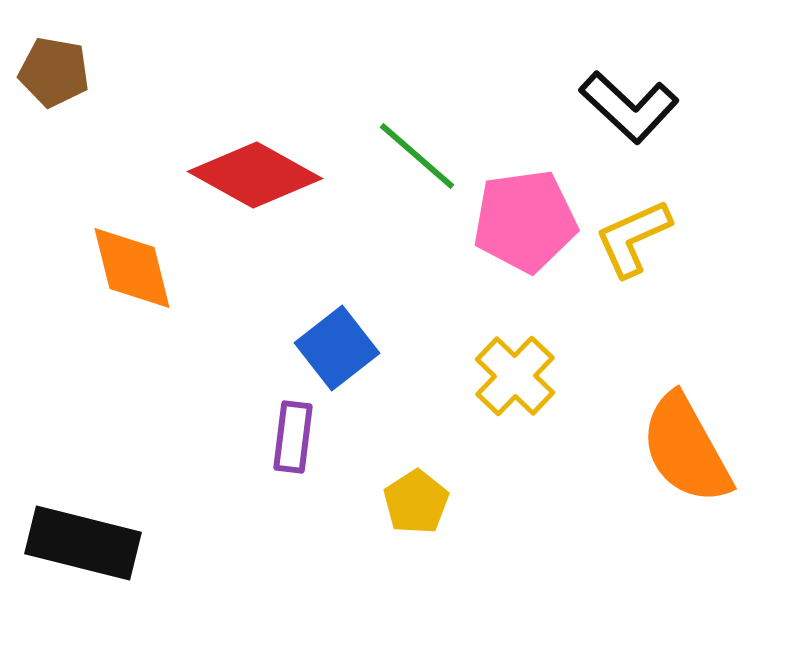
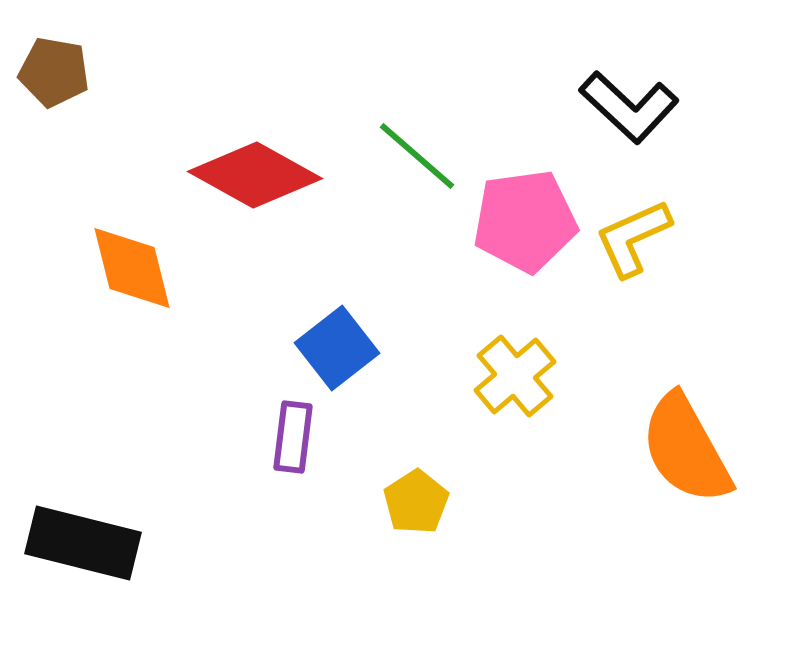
yellow cross: rotated 6 degrees clockwise
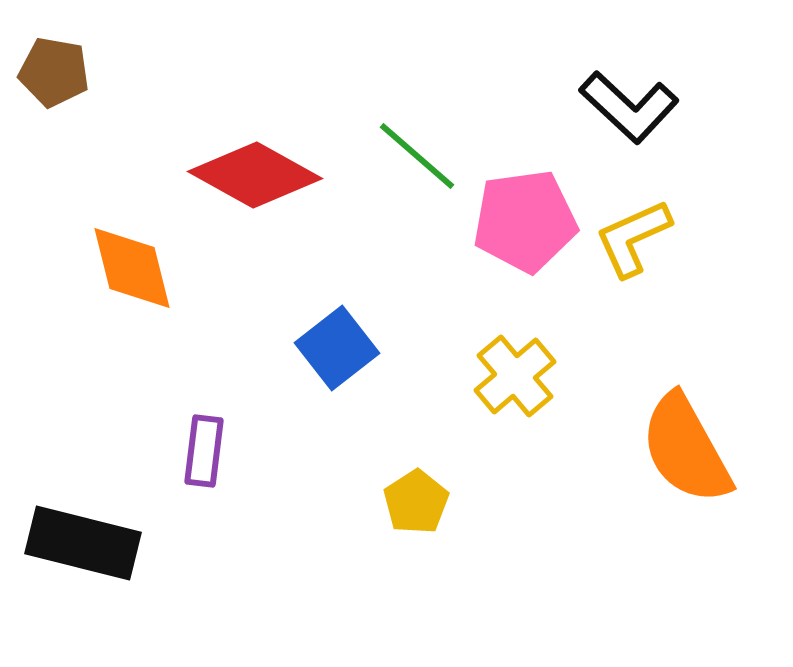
purple rectangle: moved 89 px left, 14 px down
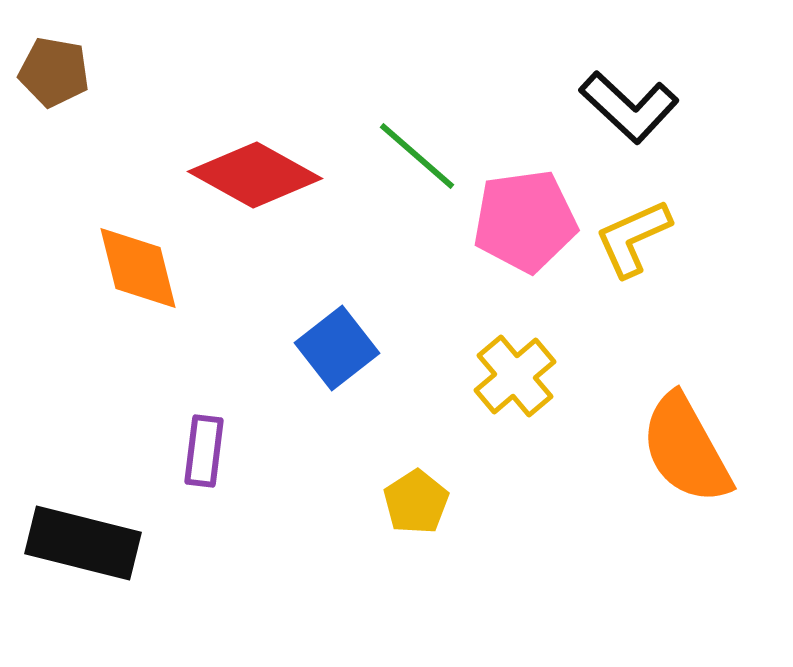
orange diamond: moved 6 px right
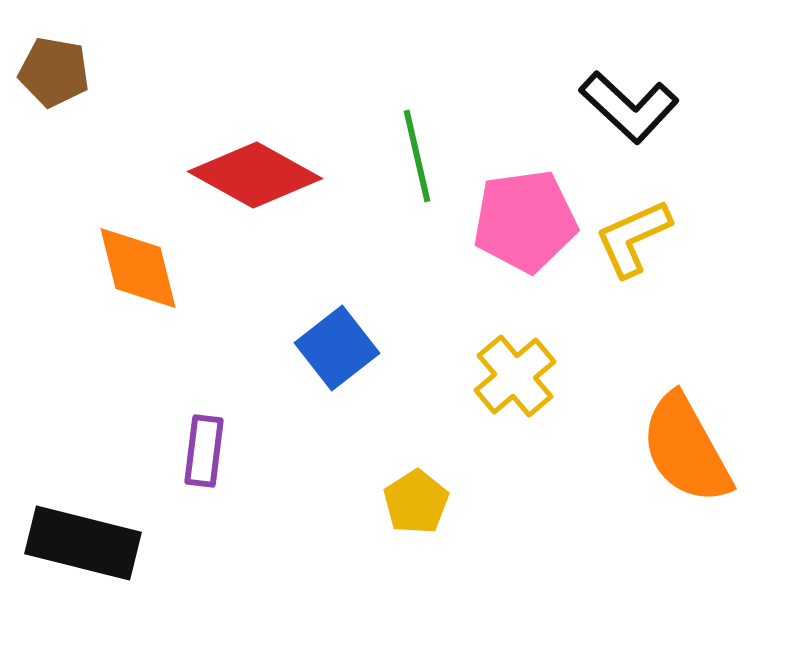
green line: rotated 36 degrees clockwise
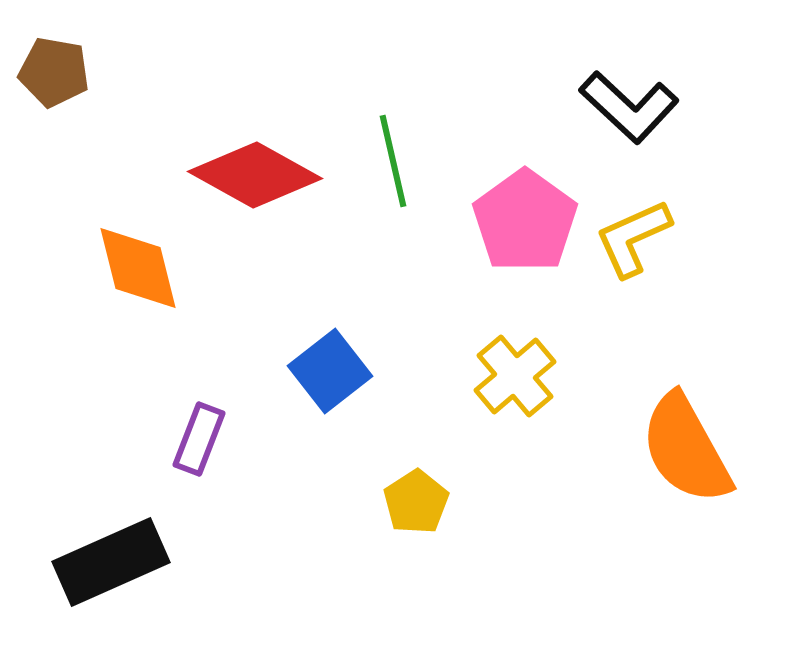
green line: moved 24 px left, 5 px down
pink pentagon: rotated 28 degrees counterclockwise
blue square: moved 7 px left, 23 px down
purple rectangle: moved 5 px left, 12 px up; rotated 14 degrees clockwise
black rectangle: moved 28 px right, 19 px down; rotated 38 degrees counterclockwise
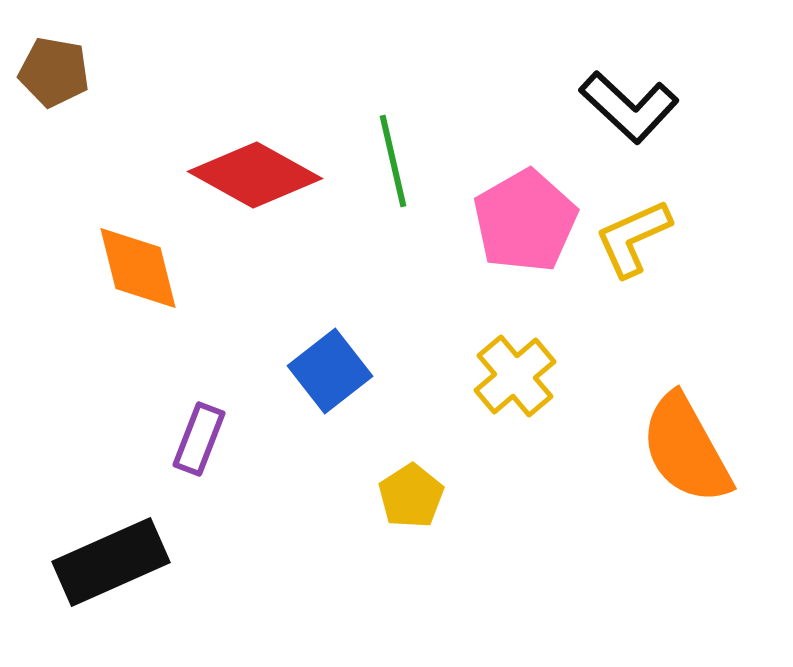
pink pentagon: rotated 6 degrees clockwise
yellow pentagon: moved 5 px left, 6 px up
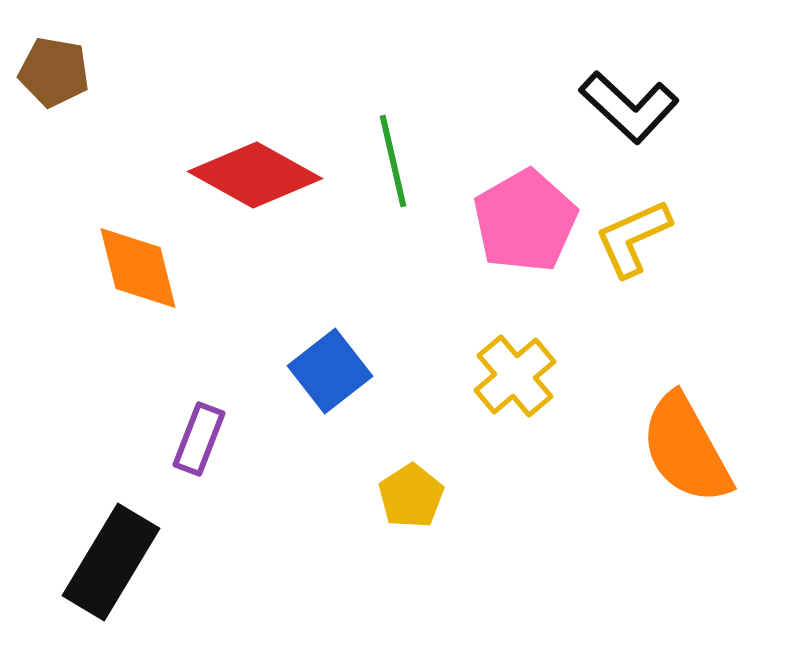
black rectangle: rotated 35 degrees counterclockwise
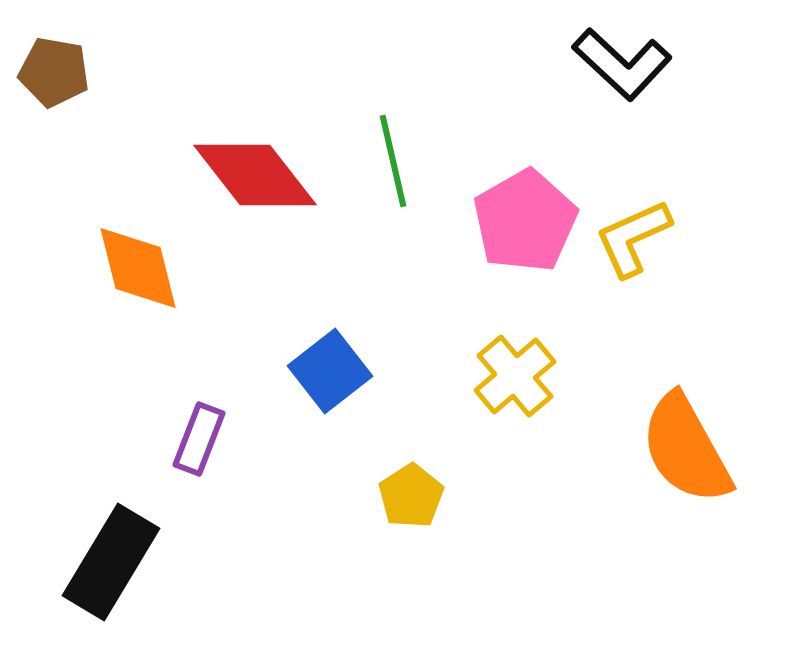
black L-shape: moved 7 px left, 43 px up
red diamond: rotated 23 degrees clockwise
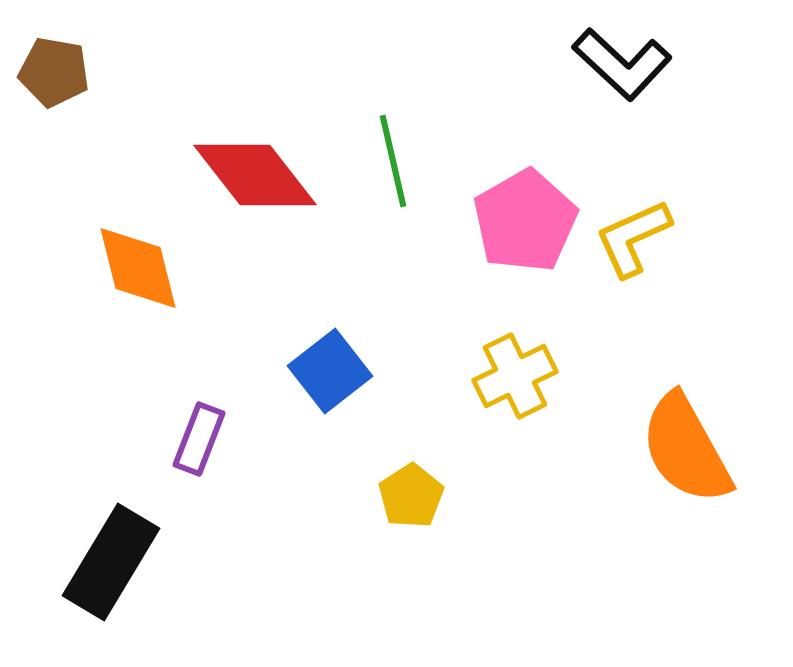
yellow cross: rotated 14 degrees clockwise
